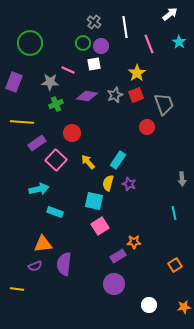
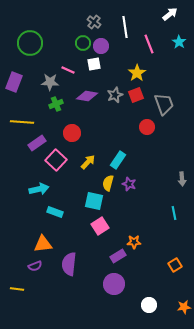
yellow arrow at (88, 162): rotated 84 degrees clockwise
purple semicircle at (64, 264): moved 5 px right
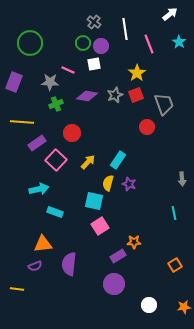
white line at (125, 27): moved 2 px down
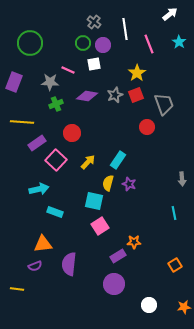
purple circle at (101, 46): moved 2 px right, 1 px up
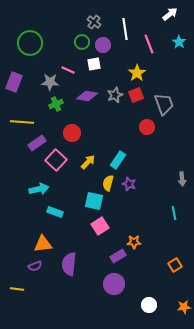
green circle at (83, 43): moved 1 px left, 1 px up
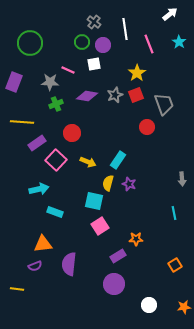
yellow arrow at (88, 162): rotated 70 degrees clockwise
orange star at (134, 242): moved 2 px right, 3 px up
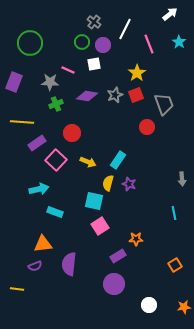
white line at (125, 29): rotated 35 degrees clockwise
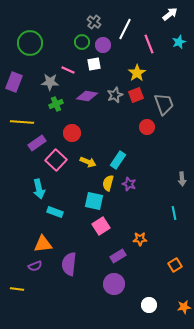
cyan star at (179, 42): rotated 16 degrees clockwise
cyan arrow at (39, 189): rotated 90 degrees clockwise
pink square at (100, 226): moved 1 px right
orange star at (136, 239): moved 4 px right
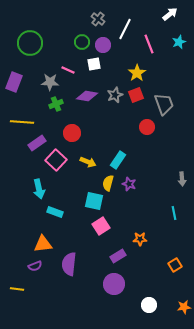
gray cross at (94, 22): moved 4 px right, 3 px up
